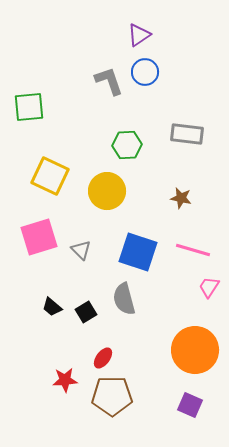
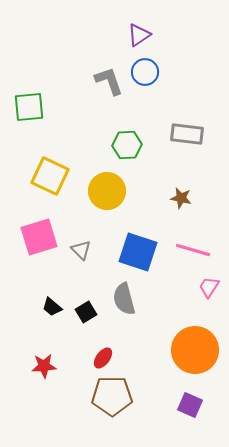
red star: moved 21 px left, 14 px up
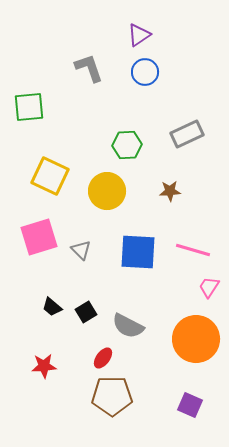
gray L-shape: moved 20 px left, 13 px up
gray rectangle: rotated 32 degrees counterclockwise
brown star: moved 11 px left, 7 px up; rotated 15 degrees counterclockwise
blue square: rotated 15 degrees counterclockwise
gray semicircle: moved 4 px right, 27 px down; rotated 48 degrees counterclockwise
orange circle: moved 1 px right, 11 px up
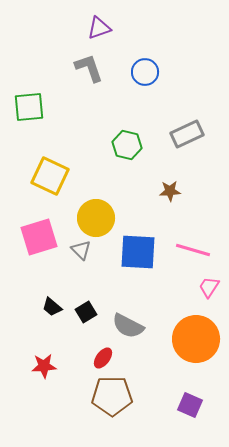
purple triangle: moved 40 px left, 7 px up; rotated 15 degrees clockwise
green hexagon: rotated 16 degrees clockwise
yellow circle: moved 11 px left, 27 px down
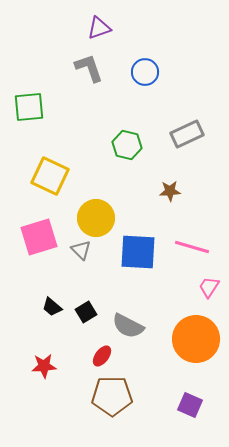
pink line: moved 1 px left, 3 px up
red ellipse: moved 1 px left, 2 px up
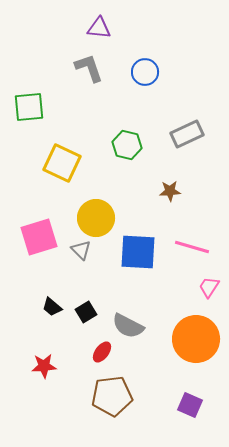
purple triangle: rotated 25 degrees clockwise
yellow square: moved 12 px right, 13 px up
red ellipse: moved 4 px up
brown pentagon: rotated 6 degrees counterclockwise
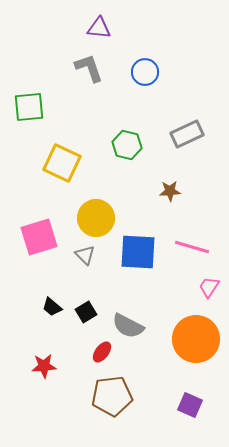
gray triangle: moved 4 px right, 5 px down
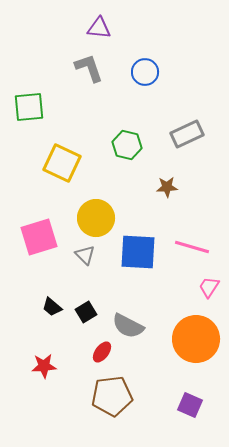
brown star: moved 3 px left, 4 px up
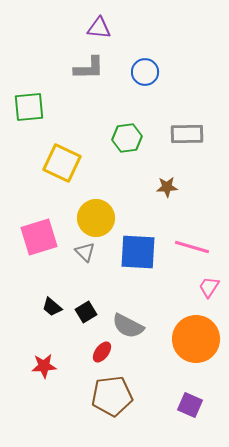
gray L-shape: rotated 108 degrees clockwise
gray rectangle: rotated 24 degrees clockwise
green hexagon: moved 7 px up; rotated 20 degrees counterclockwise
gray triangle: moved 3 px up
